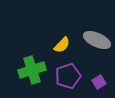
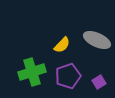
green cross: moved 2 px down
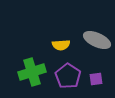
yellow semicircle: moved 1 px left; rotated 42 degrees clockwise
purple pentagon: rotated 20 degrees counterclockwise
purple square: moved 3 px left, 3 px up; rotated 24 degrees clockwise
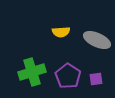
yellow semicircle: moved 13 px up
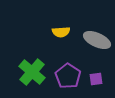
green cross: rotated 32 degrees counterclockwise
